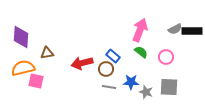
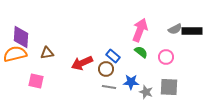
red arrow: rotated 10 degrees counterclockwise
orange semicircle: moved 8 px left, 14 px up
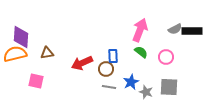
blue rectangle: rotated 48 degrees clockwise
blue star: rotated 28 degrees counterclockwise
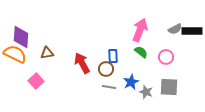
orange semicircle: rotated 40 degrees clockwise
red arrow: rotated 85 degrees clockwise
pink square: rotated 35 degrees clockwise
